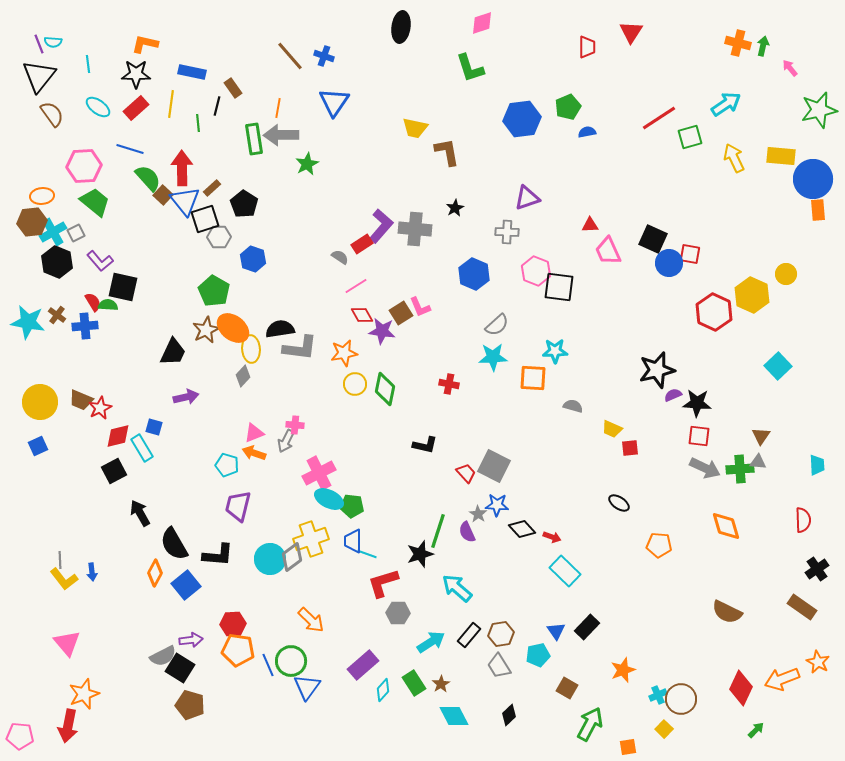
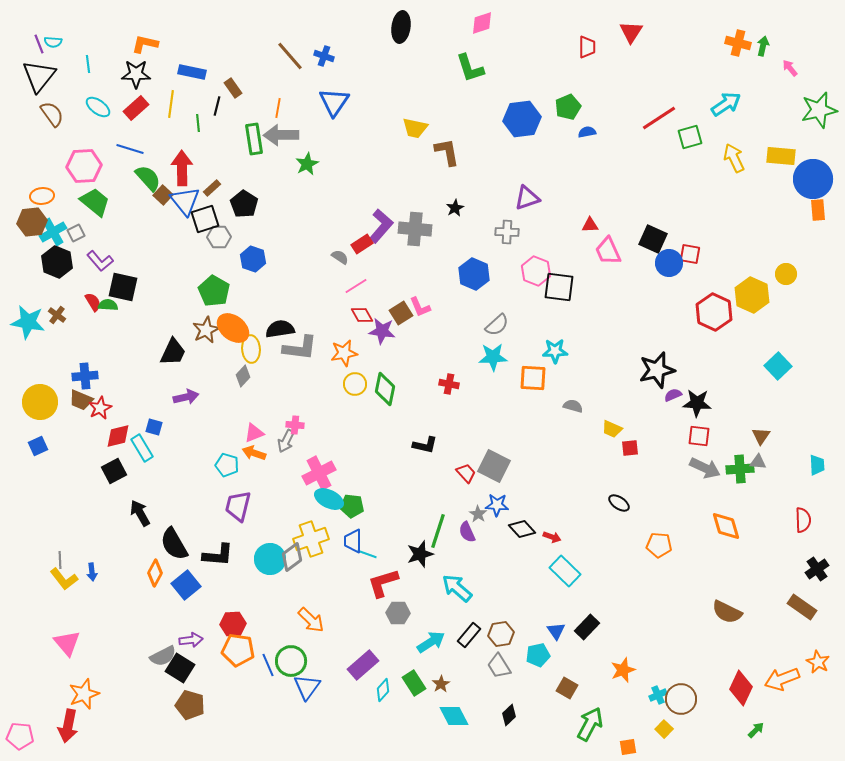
blue cross at (85, 326): moved 50 px down
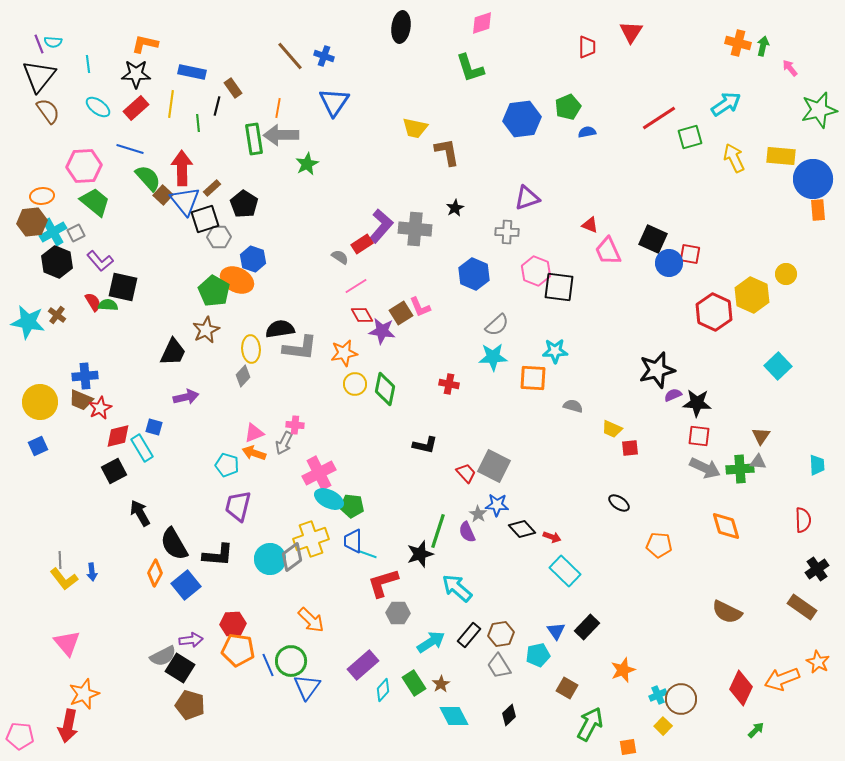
brown semicircle at (52, 114): moved 4 px left, 3 px up
red triangle at (590, 225): rotated 24 degrees clockwise
orange ellipse at (233, 328): moved 4 px right, 48 px up; rotated 12 degrees counterclockwise
gray arrow at (286, 441): moved 2 px left, 2 px down
yellow square at (664, 729): moved 1 px left, 3 px up
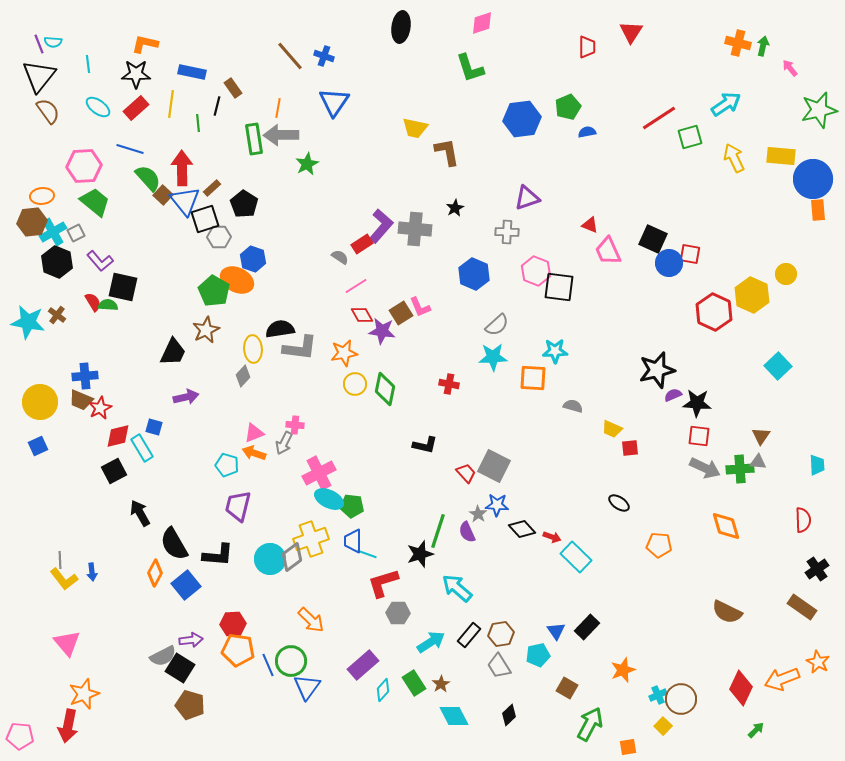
yellow ellipse at (251, 349): moved 2 px right
cyan rectangle at (565, 571): moved 11 px right, 14 px up
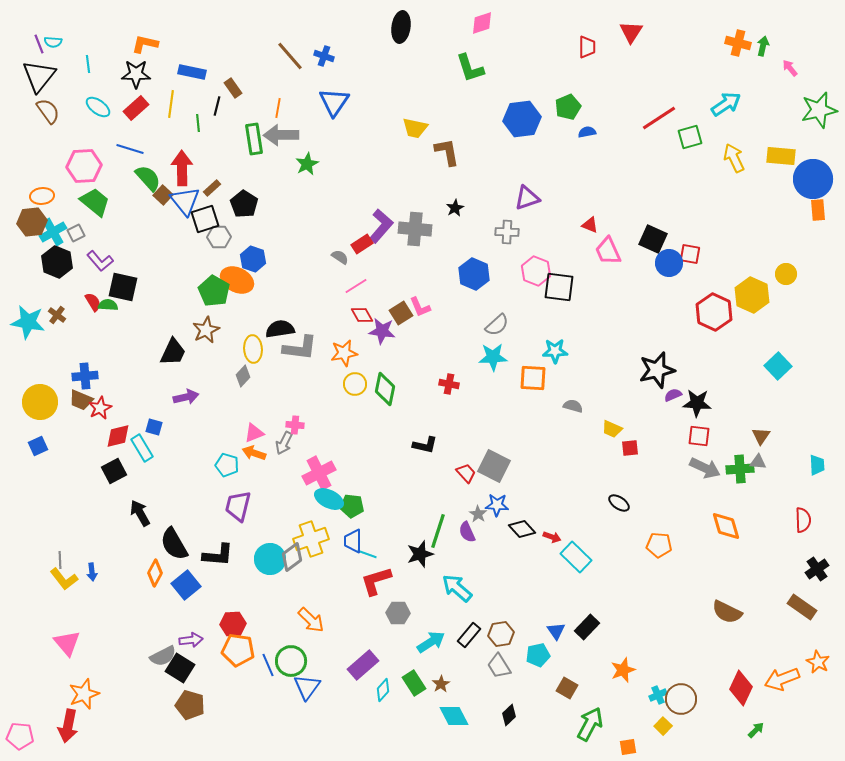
red L-shape at (383, 583): moved 7 px left, 2 px up
